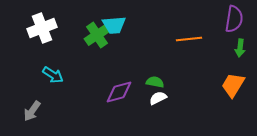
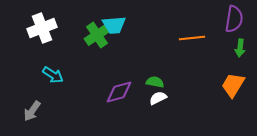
orange line: moved 3 px right, 1 px up
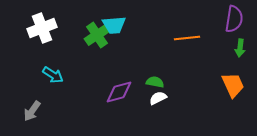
orange line: moved 5 px left
orange trapezoid: rotated 124 degrees clockwise
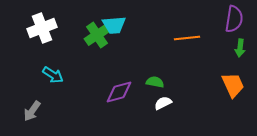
white semicircle: moved 5 px right, 5 px down
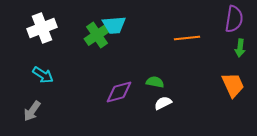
cyan arrow: moved 10 px left
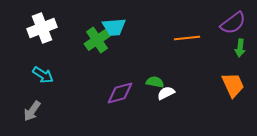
purple semicircle: moved 1 px left, 4 px down; rotated 44 degrees clockwise
cyan trapezoid: moved 2 px down
green cross: moved 5 px down
purple diamond: moved 1 px right, 1 px down
white semicircle: moved 3 px right, 10 px up
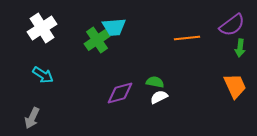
purple semicircle: moved 1 px left, 2 px down
white cross: rotated 12 degrees counterclockwise
orange trapezoid: moved 2 px right, 1 px down
white semicircle: moved 7 px left, 4 px down
gray arrow: moved 7 px down; rotated 10 degrees counterclockwise
